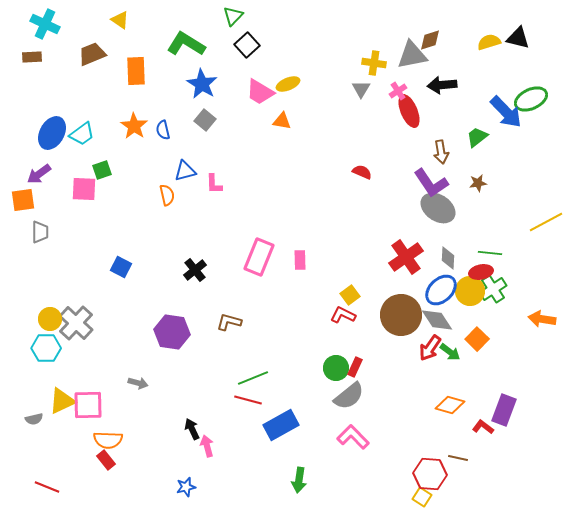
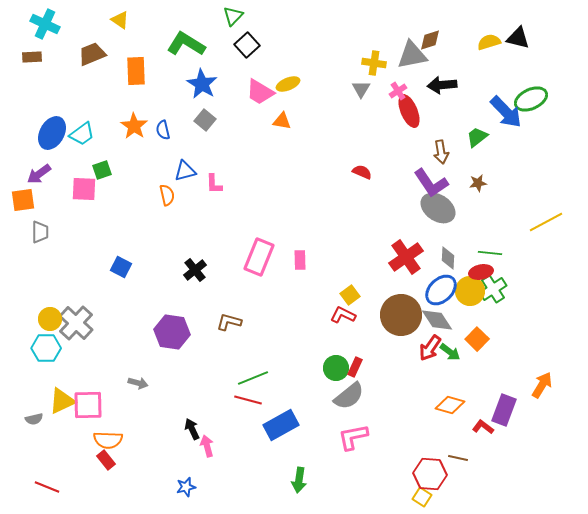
orange arrow at (542, 319): moved 66 px down; rotated 112 degrees clockwise
pink L-shape at (353, 437): rotated 56 degrees counterclockwise
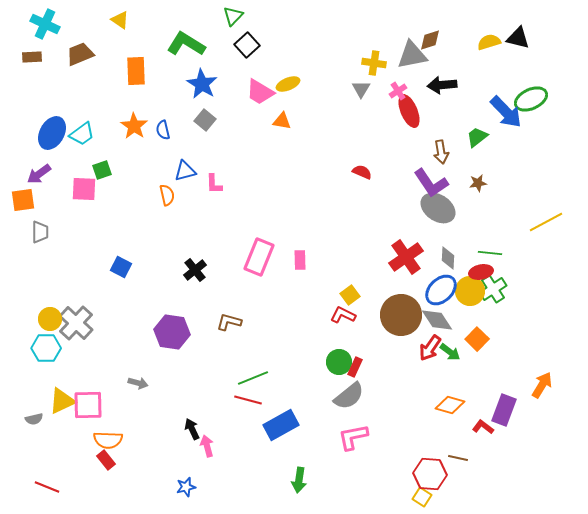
brown trapezoid at (92, 54): moved 12 px left
green circle at (336, 368): moved 3 px right, 6 px up
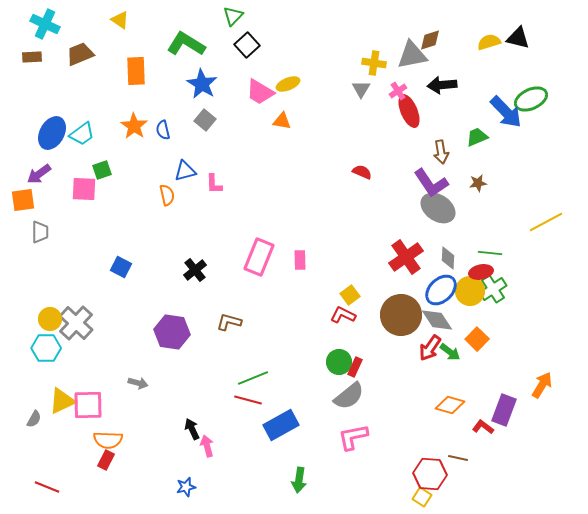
green trapezoid at (477, 137): rotated 15 degrees clockwise
gray semicircle at (34, 419): rotated 48 degrees counterclockwise
red rectangle at (106, 460): rotated 66 degrees clockwise
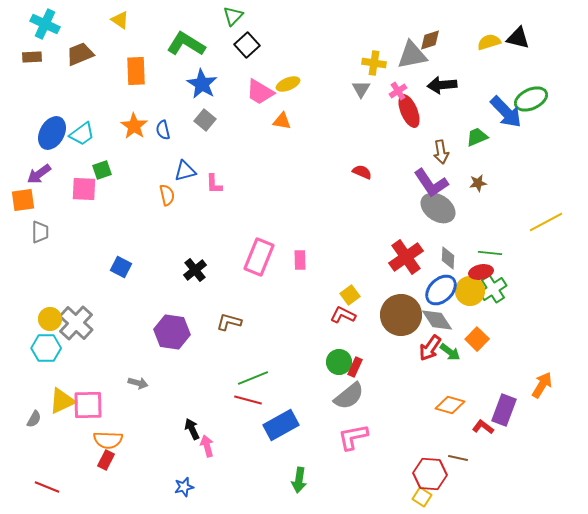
blue star at (186, 487): moved 2 px left
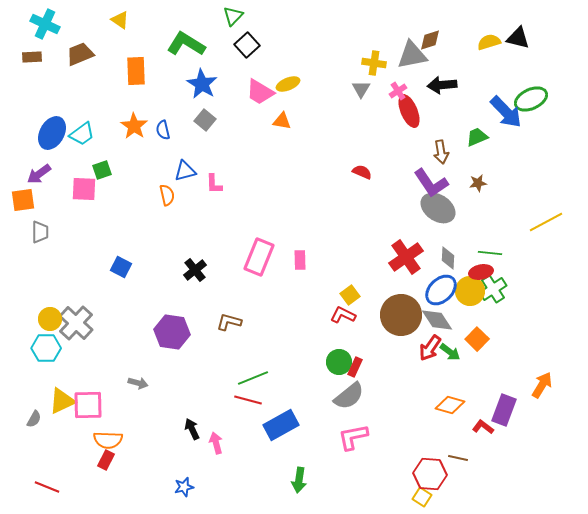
pink arrow at (207, 446): moved 9 px right, 3 px up
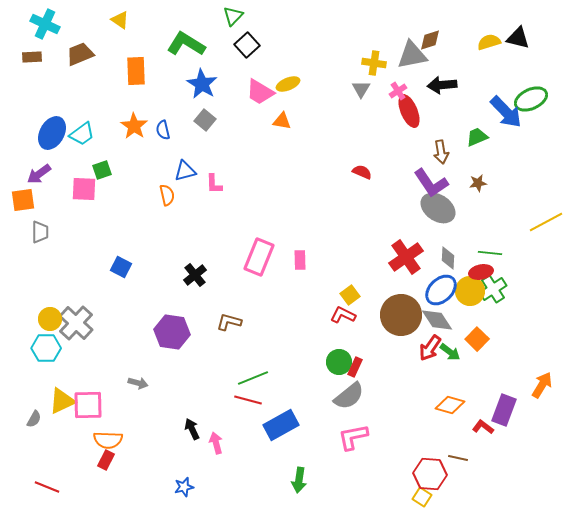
black cross at (195, 270): moved 5 px down
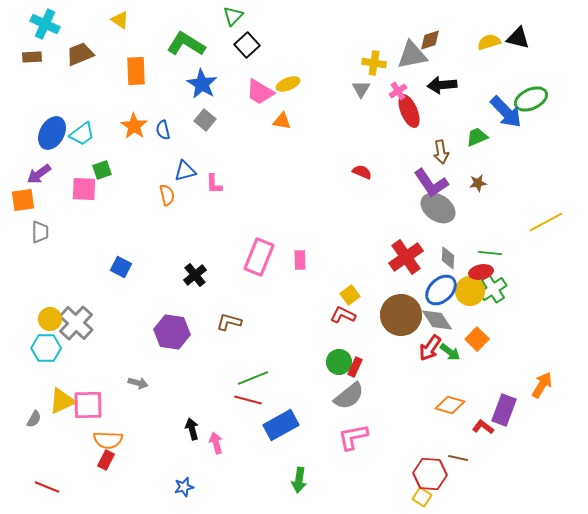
black arrow at (192, 429): rotated 10 degrees clockwise
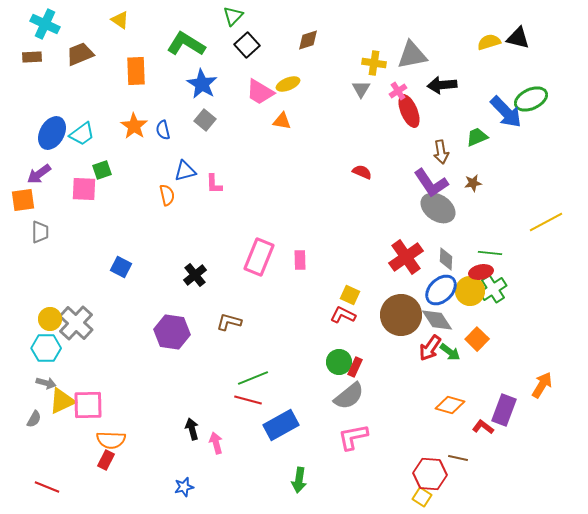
brown diamond at (430, 40): moved 122 px left
brown star at (478, 183): moved 5 px left
gray diamond at (448, 258): moved 2 px left, 1 px down
yellow square at (350, 295): rotated 30 degrees counterclockwise
gray arrow at (138, 383): moved 92 px left
orange semicircle at (108, 440): moved 3 px right
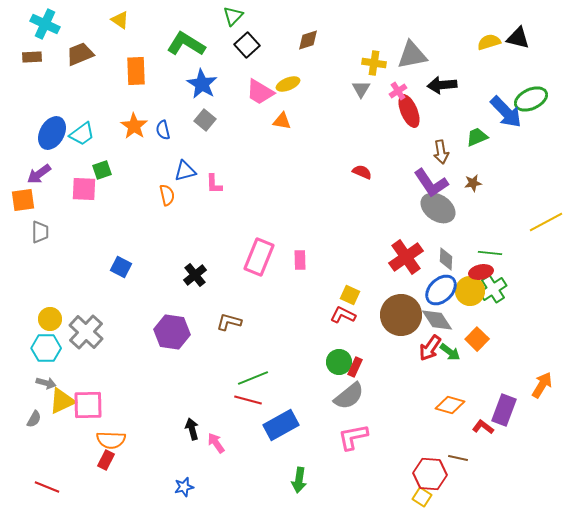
gray cross at (76, 323): moved 10 px right, 9 px down
pink arrow at (216, 443): rotated 20 degrees counterclockwise
